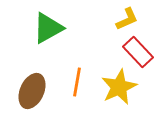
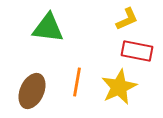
green triangle: rotated 36 degrees clockwise
red rectangle: moved 1 px left, 1 px up; rotated 36 degrees counterclockwise
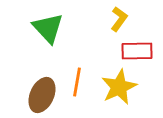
yellow L-shape: moved 8 px left; rotated 30 degrees counterclockwise
green triangle: rotated 40 degrees clockwise
red rectangle: rotated 12 degrees counterclockwise
brown ellipse: moved 10 px right, 4 px down
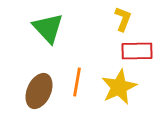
yellow L-shape: moved 4 px right; rotated 15 degrees counterclockwise
brown ellipse: moved 3 px left, 4 px up
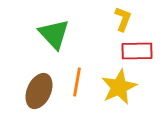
green triangle: moved 6 px right, 6 px down
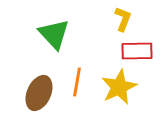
brown ellipse: moved 2 px down
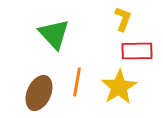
yellow star: rotated 6 degrees counterclockwise
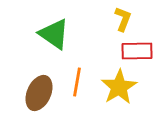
green triangle: rotated 12 degrees counterclockwise
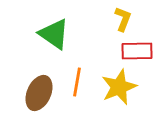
yellow star: rotated 9 degrees clockwise
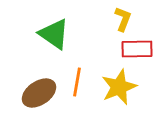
red rectangle: moved 2 px up
brown ellipse: rotated 32 degrees clockwise
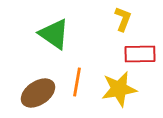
red rectangle: moved 3 px right, 5 px down
yellow star: moved 2 px down; rotated 12 degrees clockwise
brown ellipse: moved 1 px left
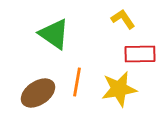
yellow L-shape: rotated 55 degrees counterclockwise
